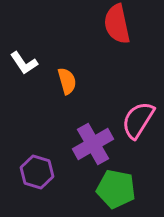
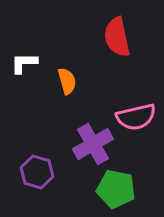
red semicircle: moved 13 px down
white L-shape: rotated 124 degrees clockwise
pink semicircle: moved 2 px left, 3 px up; rotated 135 degrees counterclockwise
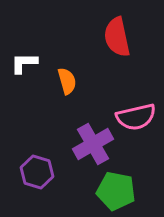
green pentagon: moved 2 px down
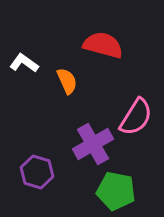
red semicircle: moved 14 px left, 8 px down; rotated 117 degrees clockwise
white L-shape: rotated 36 degrees clockwise
orange semicircle: rotated 8 degrees counterclockwise
pink semicircle: rotated 45 degrees counterclockwise
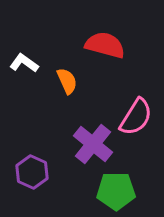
red semicircle: moved 2 px right
purple cross: rotated 21 degrees counterclockwise
purple hexagon: moved 5 px left; rotated 8 degrees clockwise
green pentagon: rotated 12 degrees counterclockwise
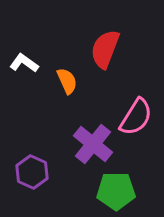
red semicircle: moved 4 px down; rotated 84 degrees counterclockwise
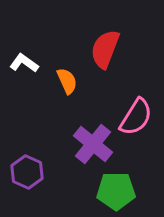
purple hexagon: moved 5 px left
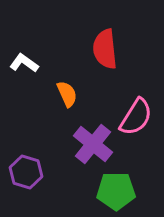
red semicircle: rotated 27 degrees counterclockwise
orange semicircle: moved 13 px down
purple hexagon: moved 1 px left; rotated 8 degrees counterclockwise
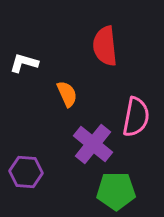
red semicircle: moved 3 px up
white L-shape: rotated 20 degrees counterclockwise
pink semicircle: rotated 21 degrees counterclockwise
purple hexagon: rotated 12 degrees counterclockwise
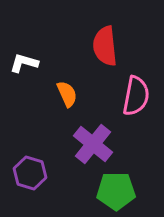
pink semicircle: moved 21 px up
purple hexagon: moved 4 px right, 1 px down; rotated 12 degrees clockwise
